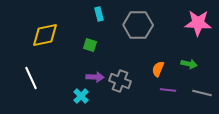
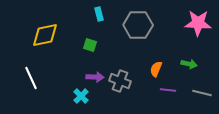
orange semicircle: moved 2 px left
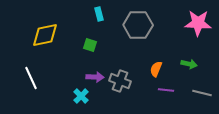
purple line: moved 2 px left
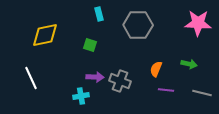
cyan cross: rotated 35 degrees clockwise
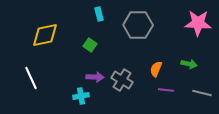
green square: rotated 16 degrees clockwise
gray cross: moved 2 px right, 1 px up; rotated 10 degrees clockwise
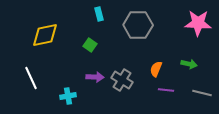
cyan cross: moved 13 px left
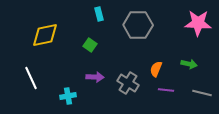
gray cross: moved 6 px right, 3 px down
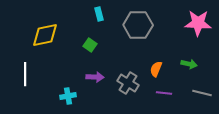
white line: moved 6 px left, 4 px up; rotated 25 degrees clockwise
purple line: moved 2 px left, 3 px down
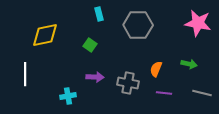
pink star: rotated 8 degrees clockwise
gray cross: rotated 20 degrees counterclockwise
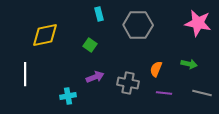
purple arrow: rotated 24 degrees counterclockwise
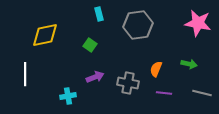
gray hexagon: rotated 8 degrees counterclockwise
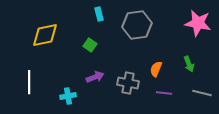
gray hexagon: moved 1 px left
green arrow: rotated 56 degrees clockwise
white line: moved 4 px right, 8 px down
